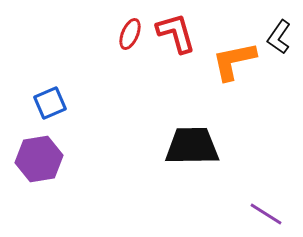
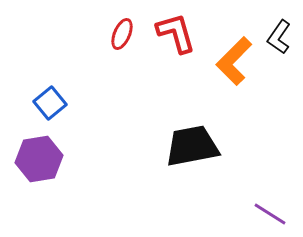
red ellipse: moved 8 px left
orange L-shape: rotated 33 degrees counterclockwise
blue square: rotated 16 degrees counterclockwise
black trapezoid: rotated 10 degrees counterclockwise
purple line: moved 4 px right
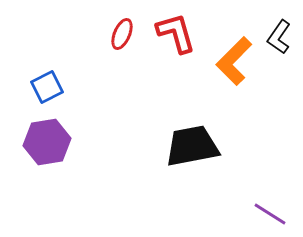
blue square: moved 3 px left, 16 px up; rotated 12 degrees clockwise
purple hexagon: moved 8 px right, 17 px up
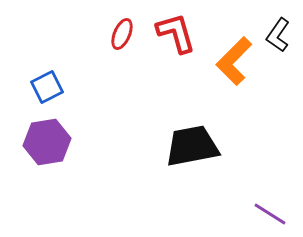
black L-shape: moved 1 px left, 2 px up
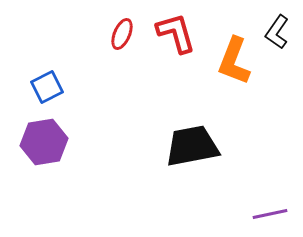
black L-shape: moved 1 px left, 3 px up
orange L-shape: rotated 24 degrees counterclockwise
purple hexagon: moved 3 px left
purple line: rotated 44 degrees counterclockwise
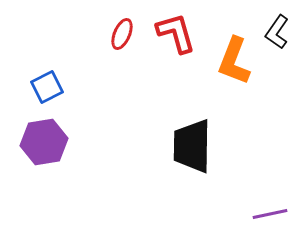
black trapezoid: rotated 78 degrees counterclockwise
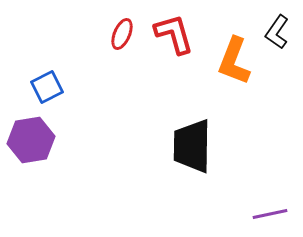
red L-shape: moved 2 px left, 1 px down
purple hexagon: moved 13 px left, 2 px up
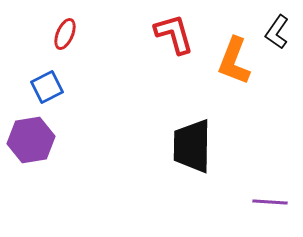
red ellipse: moved 57 px left
purple line: moved 12 px up; rotated 16 degrees clockwise
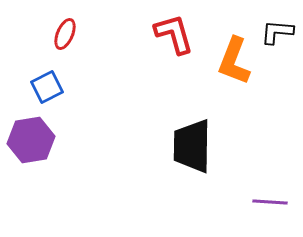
black L-shape: rotated 60 degrees clockwise
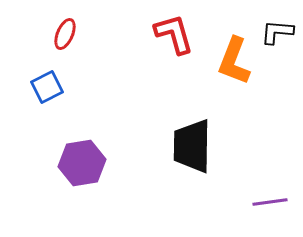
purple hexagon: moved 51 px right, 23 px down
purple line: rotated 12 degrees counterclockwise
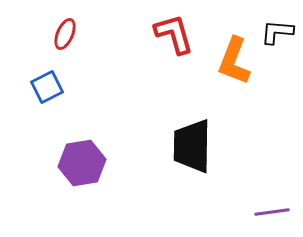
purple line: moved 2 px right, 10 px down
